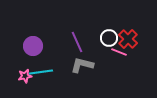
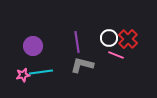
purple line: rotated 15 degrees clockwise
pink line: moved 3 px left, 3 px down
pink star: moved 2 px left, 1 px up
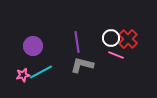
white circle: moved 2 px right
cyan line: rotated 20 degrees counterclockwise
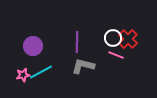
white circle: moved 2 px right
purple line: rotated 10 degrees clockwise
gray L-shape: moved 1 px right, 1 px down
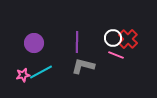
purple circle: moved 1 px right, 3 px up
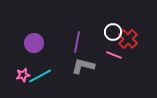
white circle: moved 6 px up
purple line: rotated 10 degrees clockwise
pink line: moved 2 px left
cyan line: moved 1 px left, 4 px down
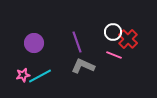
purple line: rotated 30 degrees counterclockwise
gray L-shape: rotated 10 degrees clockwise
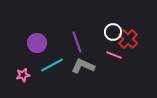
purple circle: moved 3 px right
cyan line: moved 12 px right, 11 px up
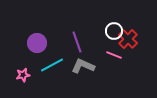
white circle: moved 1 px right, 1 px up
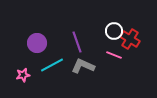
red cross: moved 2 px right; rotated 12 degrees counterclockwise
